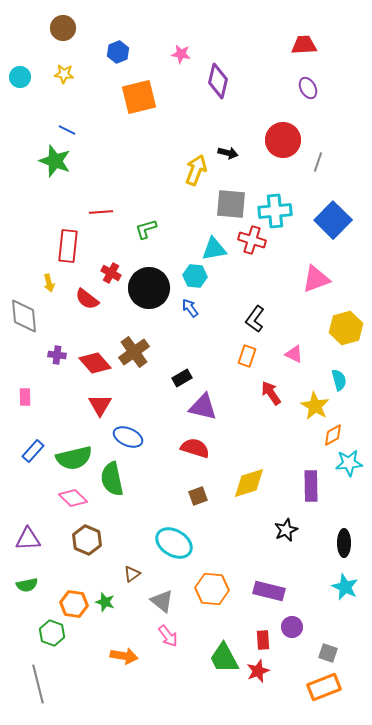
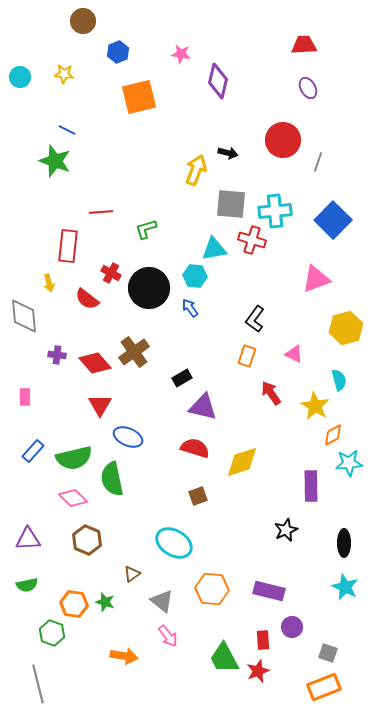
brown circle at (63, 28): moved 20 px right, 7 px up
yellow diamond at (249, 483): moved 7 px left, 21 px up
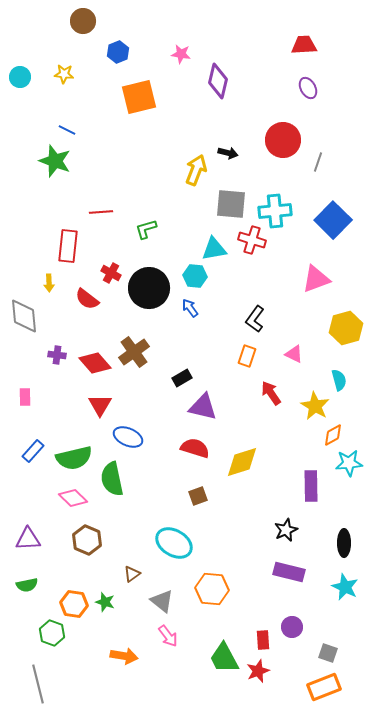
yellow arrow at (49, 283): rotated 12 degrees clockwise
purple rectangle at (269, 591): moved 20 px right, 19 px up
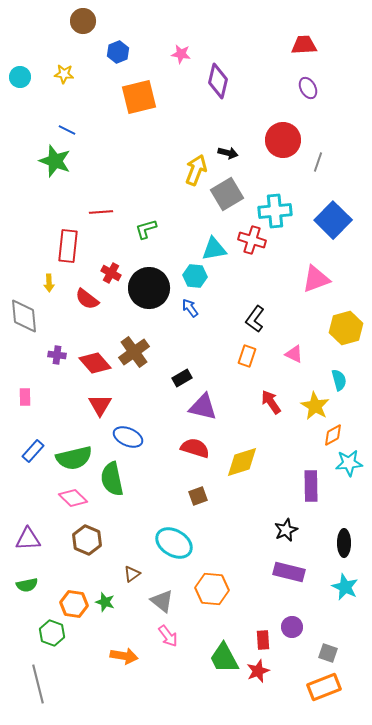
gray square at (231, 204): moved 4 px left, 10 px up; rotated 36 degrees counterclockwise
red arrow at (271, 393): moved 9 px down
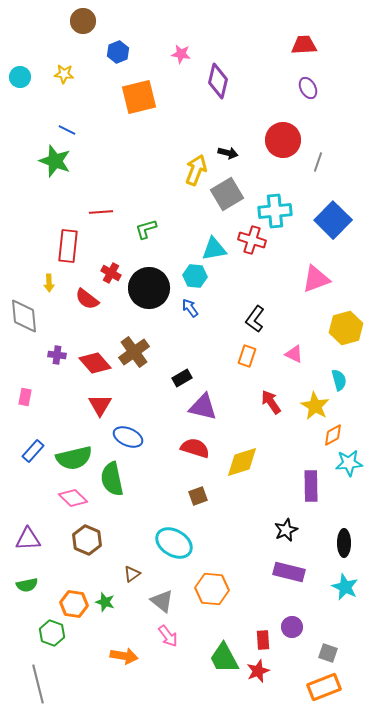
pink rectangle at (25, 397): rotated 12 degrees clockwise
